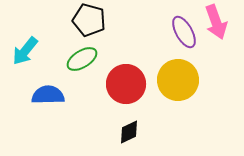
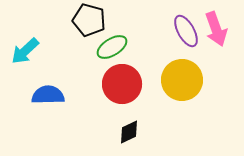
pink arrow: moved 7 px down
purple ellipse: moved 2 px right, 1 px up
cyan arrow: rotated 8 degrees clockwise
green ellipse: moved 30 px right, 12 px up
yellow circle: moved 4 px right
red circle: moved 4 px left
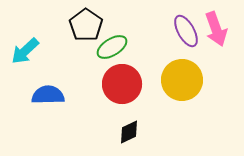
black pentagon: moved 3 px left, 5 px down; rotated 20 degrees clockwise
